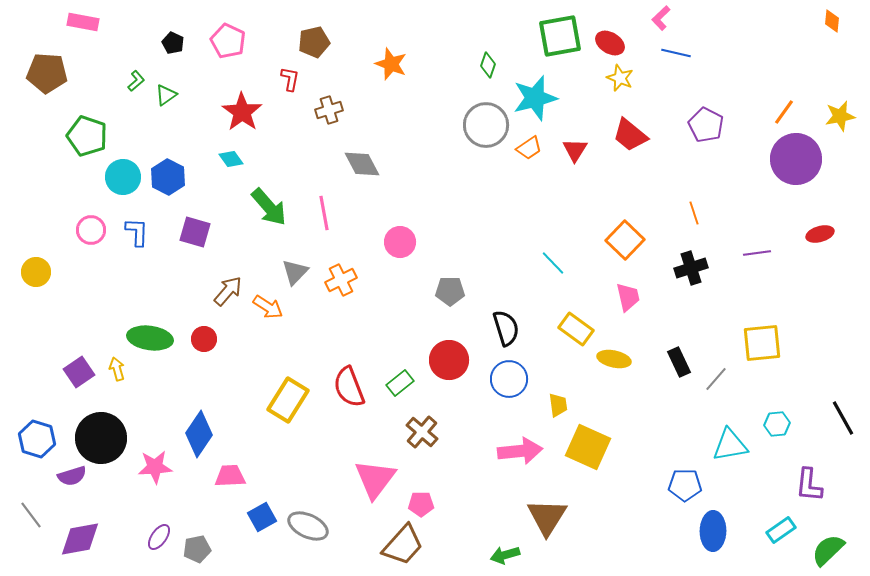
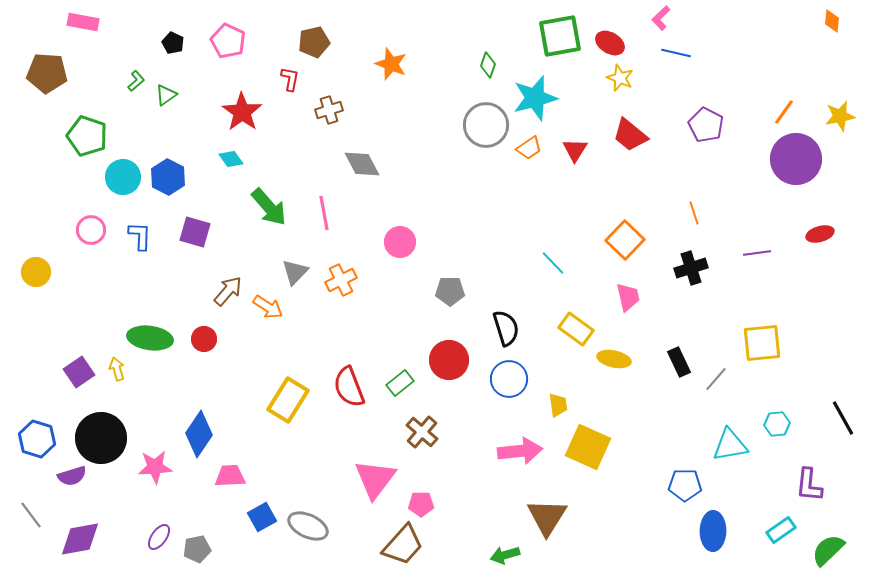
blue L-shape at (137, 232): moved 3 px right, 4 px down
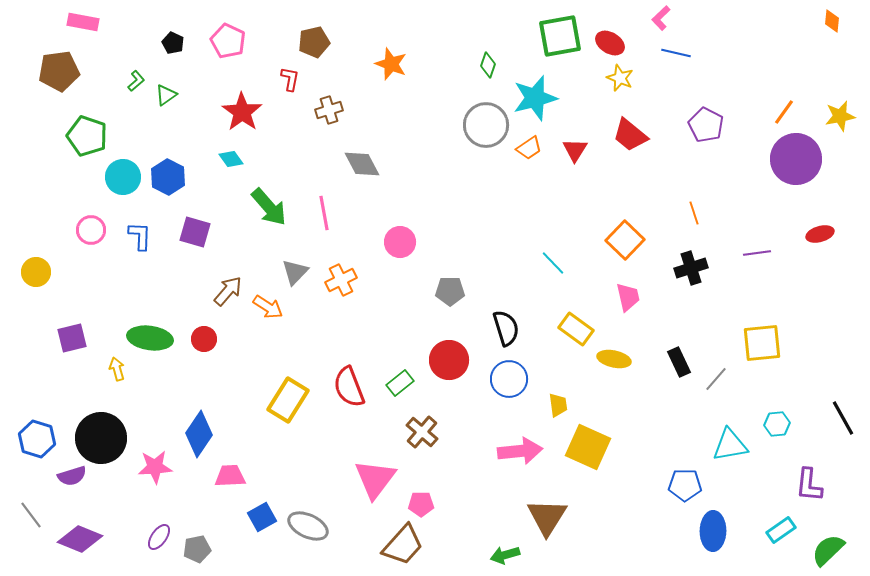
brown pentagon at (47, 73): moved 12 px right, 2 px up; rotated 12 degrees counterclockwise
purple square at (79, 372): moved 7 px left, 34 px up; rotated 20 degrees clockwise
purple diamond at (80, 539): rotated 33 degrees clockwise
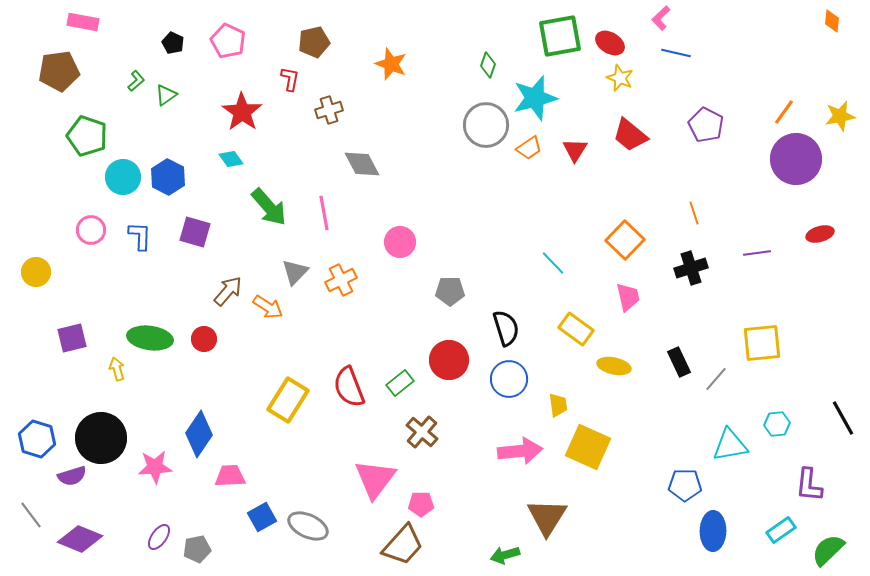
yellow ellipse at (614, 359): moved 7 px down
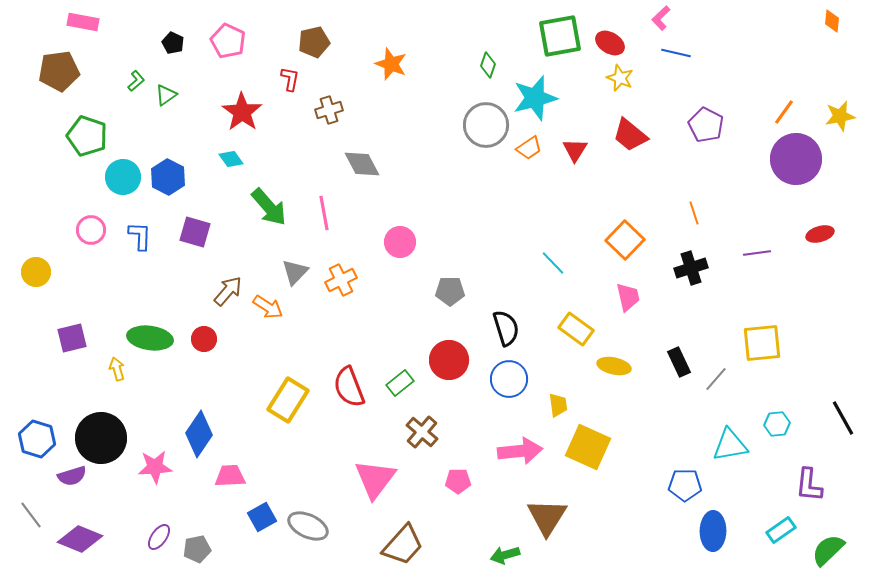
pink pentagon at (421, 504): moved 37 px right, 23 px up
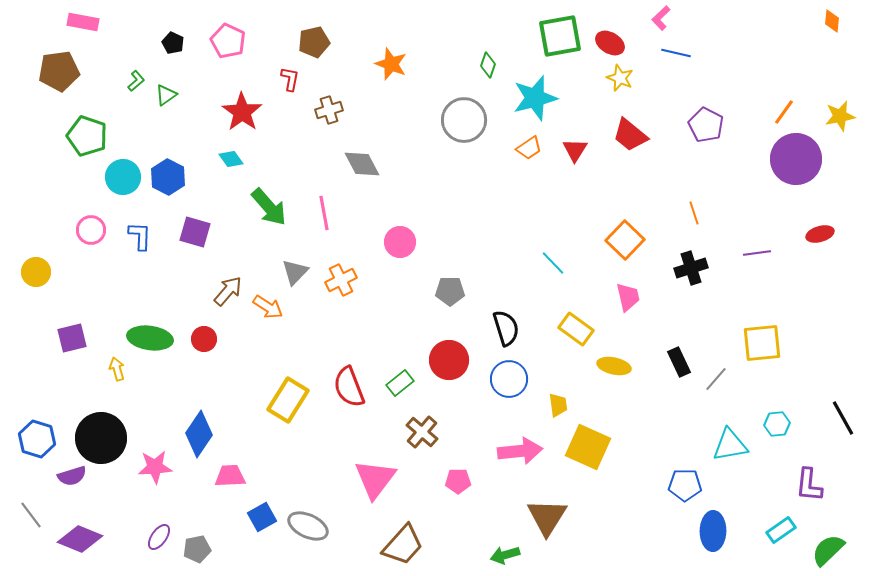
gray circle at (486, 125): moved 22 px left, 5 px up
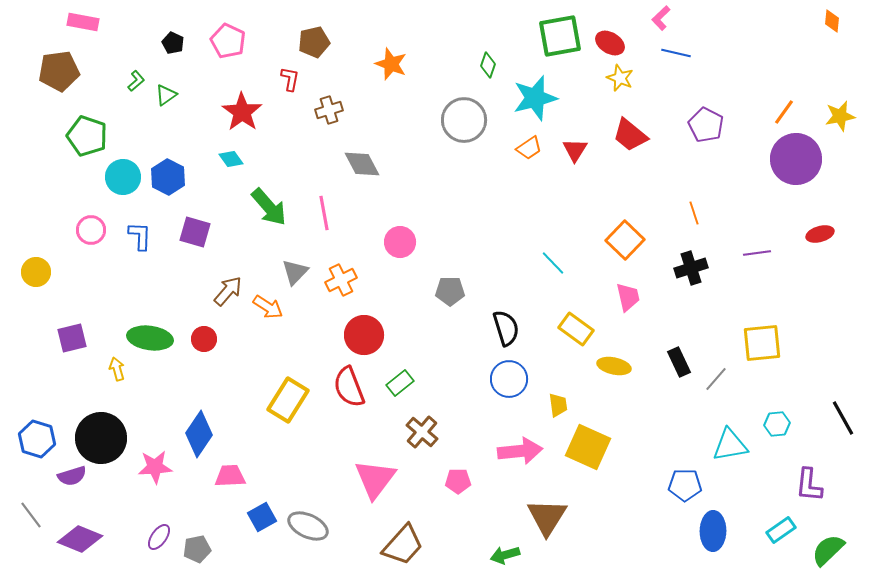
red circle at (449, 360): moved 85 px left, 25 px up
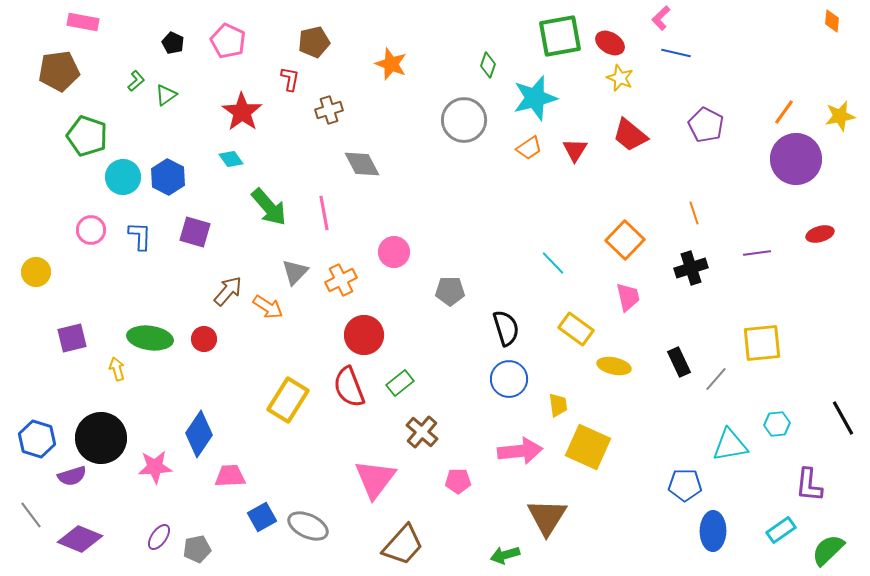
pink circle at (400, 242): moved 6 px left, 10 px down
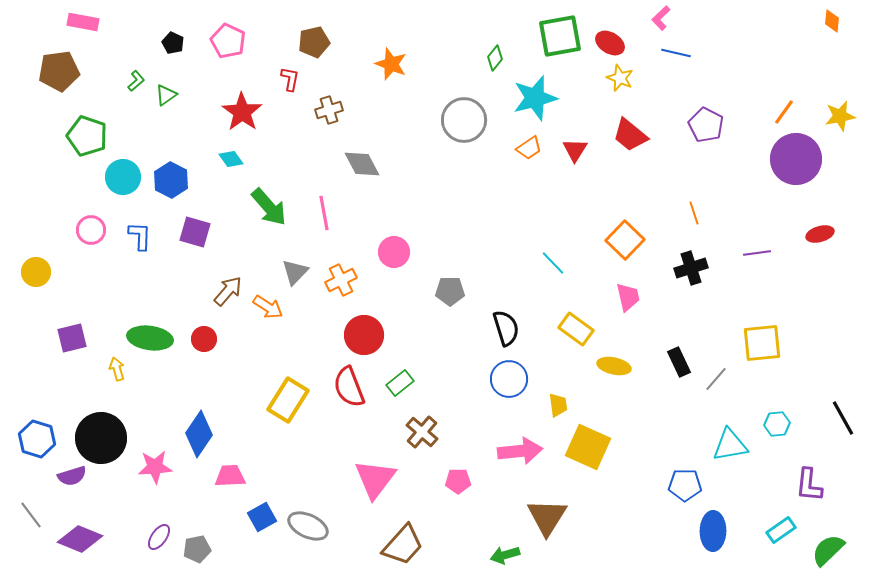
green diamond at (488, 65): moved 7 px right, 7 px up; rotated 20 degrees clockwise
blue hexagon at (168, 177): moved 3 px right, 3 px down
